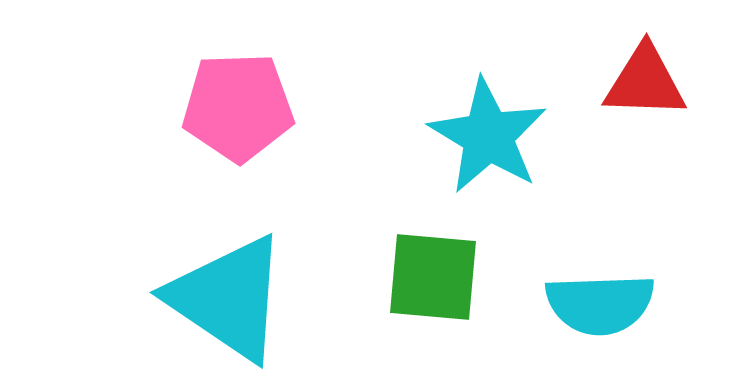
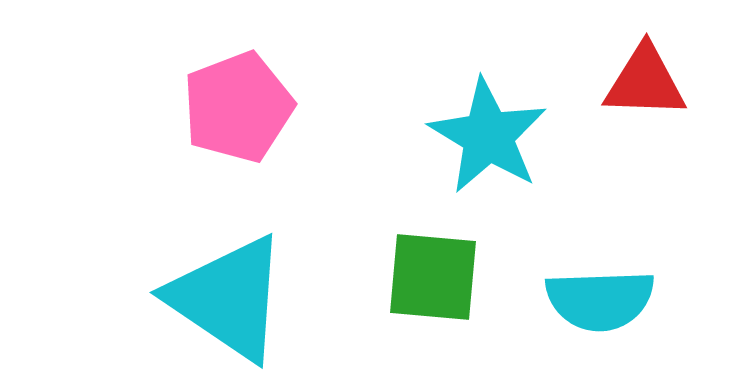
pink pentagon: rotated 19 degrees counterclockwise
cyan semicircle: moved 4 px up
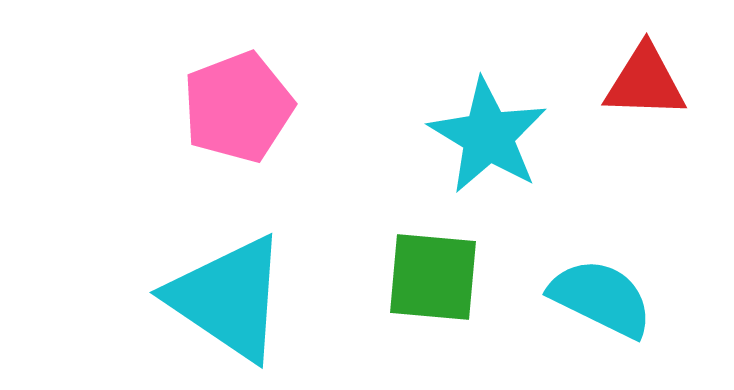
cyan semicircle: moved 1 px right, 2 px up; rotated 152 degrees counterclockwise
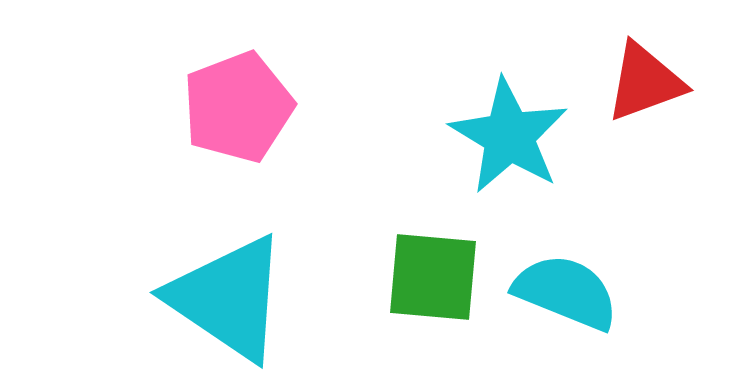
red triangle: rotated 22 degrees counterclockwise
cyan star: moved 21 px right
cyan semicircle: moved 35 px left, 6 px up; rotated 4 degrees counterclockwise
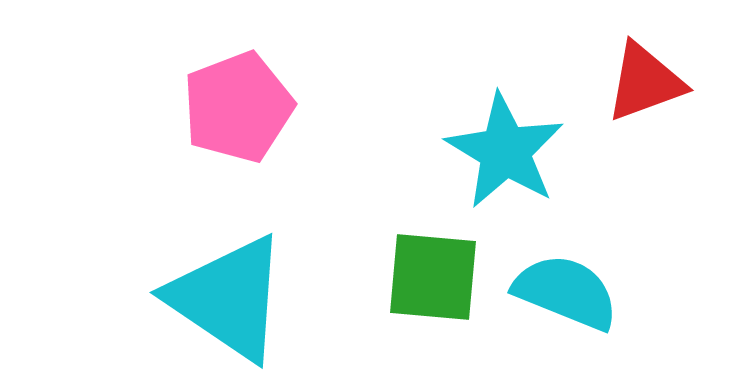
cyan star: moved 4 px left, 15 px down
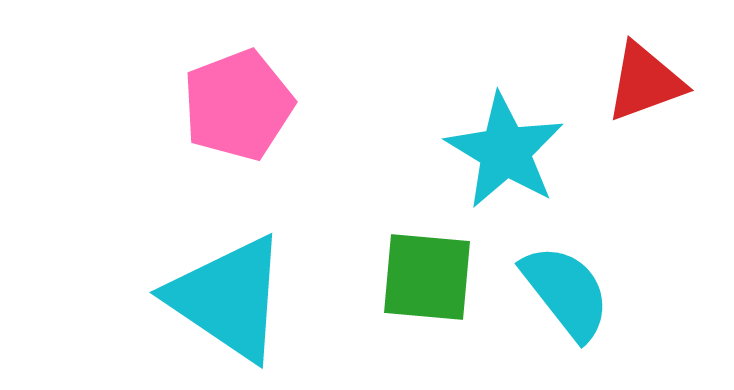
pink pentagon: moved 2 px up
green square: moved 6 px left
cyan semicircle: rotated 30 degrees clockwise
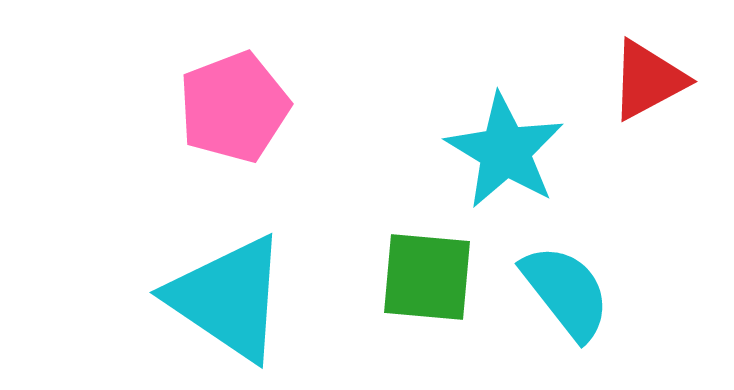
red triangle: moved 3 px right, 2 px up; rotated 8 degrees counterclockwise
pink pentagon: moved 4 px left, 2 px down
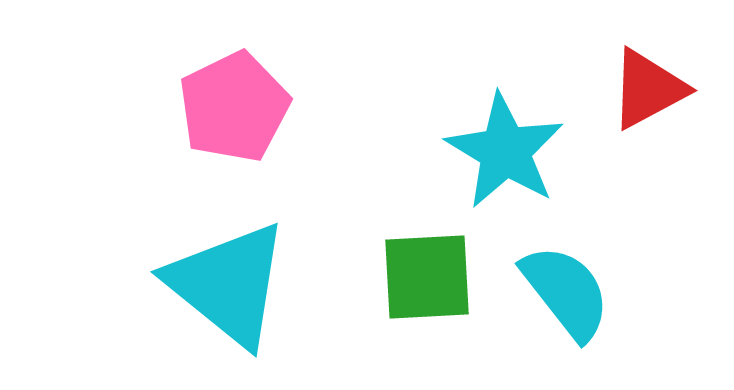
red triangle: moved 9 px down
pink pentagon: rotated 5 degrees counterclockwise
green square: rotated 8 degrees counterclockwise
cyan triangle: moved 14 px up; rotated 5 degrees clockwise
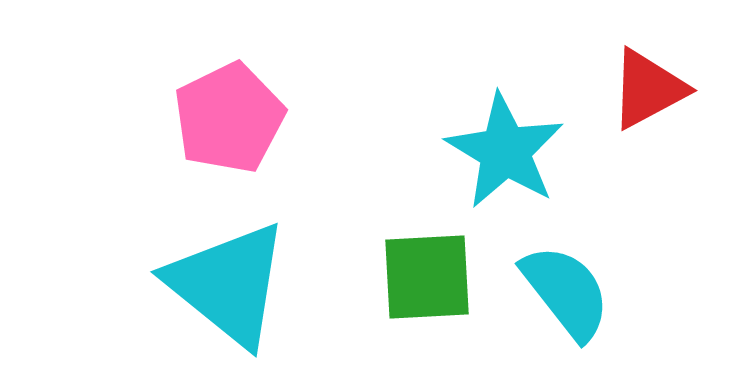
pink pentagon: moved 5 px left, 11 px down
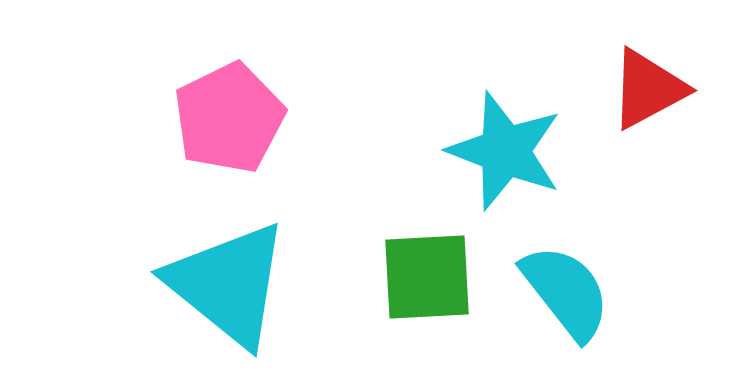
cyan star: rotated 10 degrees counterclockwise
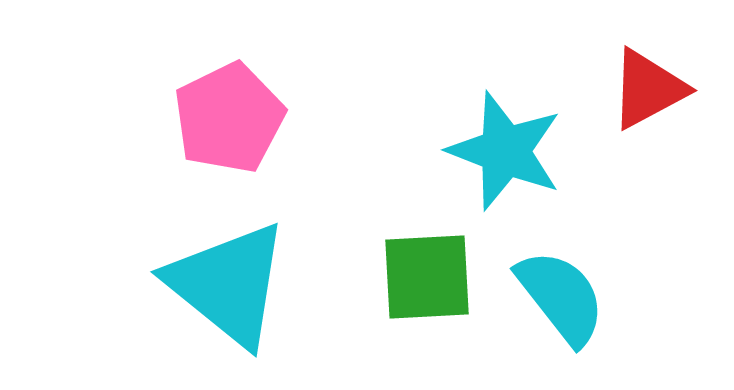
cyan semicircle: moved 5 px left, 5 px down
